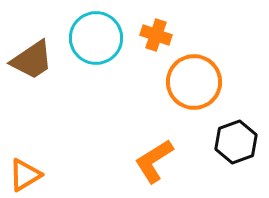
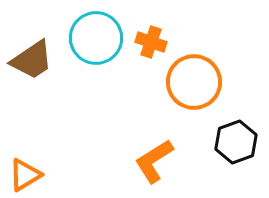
orange cross: moved 5 px left, 7 px down
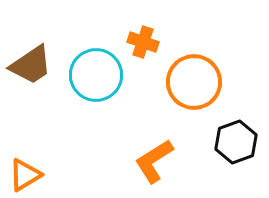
cyan circle: moved 37 px down
orange cross: moved 8 px left
brown trapezoid: moved 1 px left, 5 px down
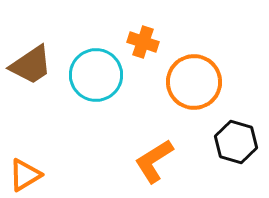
black hexagon: rotated 24 degrees counterclockwise
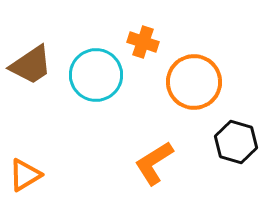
orange L-shape: moved 2 px down
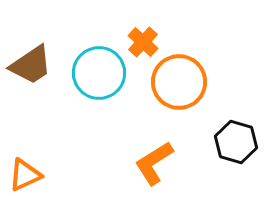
orange cross: rotated 24 degrees clockwise
cyan circle: moved 3 px right, 2 px up
orange circle: moved 15 px left
orange triangle: rotated 6 degrees clockwise
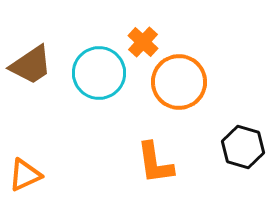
black hexagon: moved 7 px right, 5 px down
orange L-shape: moved 1 px right; rotated 66 degrees counterclockwise
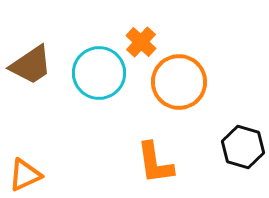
orange cross: moved 2 px left
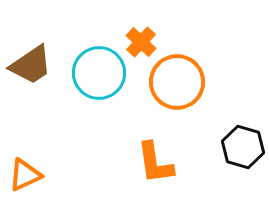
orange circle: moved 2 px left
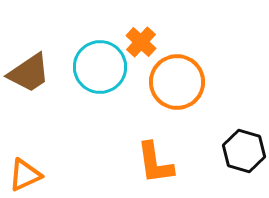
brown trapezoid: moved 2 px left, 8 px down
cyan circle: moved 1 px right, 6 px up
black hexagon: moved 1 px right, 4 px down
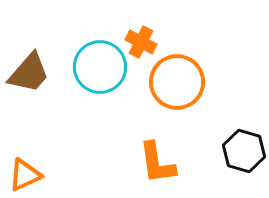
orange cross: rotated 16 degrees counterclockwise
brown trapezoid: rotated 15 degrees counterclockwise
orange L-shape: moved 2 px right
